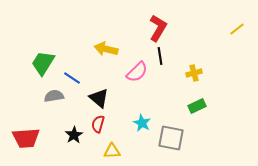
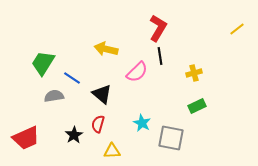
black triangle: moved 3 px right, 4 px up
red trapezoid: rotated 20 degrees counterclockwise
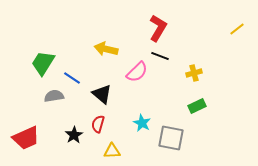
black line: rotated 60 degrees counterclockwise
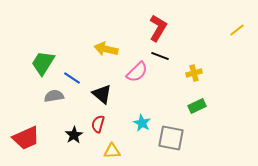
yellow line: moved 1 px down
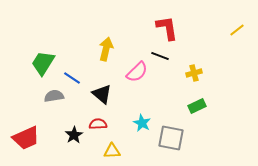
red L-shape: moved 9 px right; rotated 40 degrees counterclockwise
yellow arrow: rotated 90 degrees clockwise
red semicircle: rotated 72 degrees clockwise
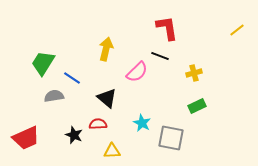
black triangle: moved 5 px right, 4 px down
black star: rotated 18 degrees counterclockwise
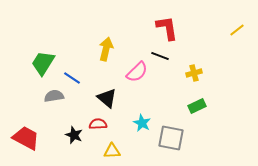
red trapezoid: rotated 128 degrees counterclockwise
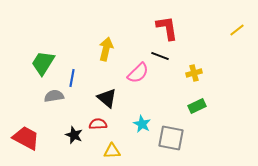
pink semicircle: moved 1 px right, 1 px down
blue line: rotated 66 degrees clockwise
cyan star: moved 1 px down
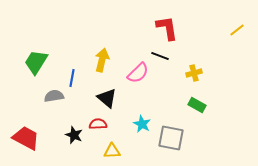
yellow arrow: moved 4 px left, 11 px down
green trapezoid: moved 7 px left, 1 px up
green rectangle: moved 1 px up; rotated 54 degrees clockwise
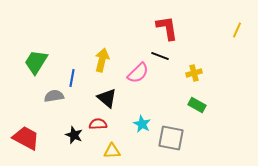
yellow line: rotated 28 degrees counterclockwise
